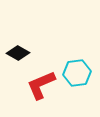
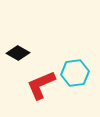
cyan hexagon: moved 2 px left
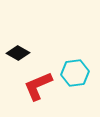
red L-shape: moved 3 px left, 1 px down
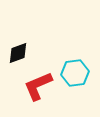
black diamond: rotated 50 degrees counterclockwise
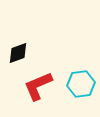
cyan hexagon: moved 6 px right, 11 px down
